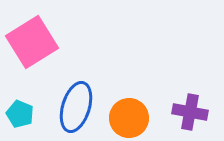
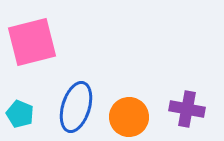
pink square: rotated 18 degrees clockwise
purple cross: moved 3 px left, 3 px up
orange circle: moved 1 px up
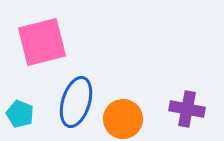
pink square: moved 10 px right
blue ellipse: moved 5 px up
orange circle: moved 6 px left, 2 px down
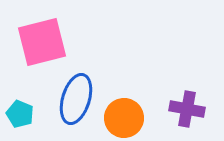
blue ellipse: moved 3 px up
orange circle: moved 1 px right, 1 px up
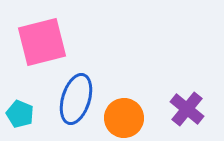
purple cross: rotated 28 degrees clockwise
